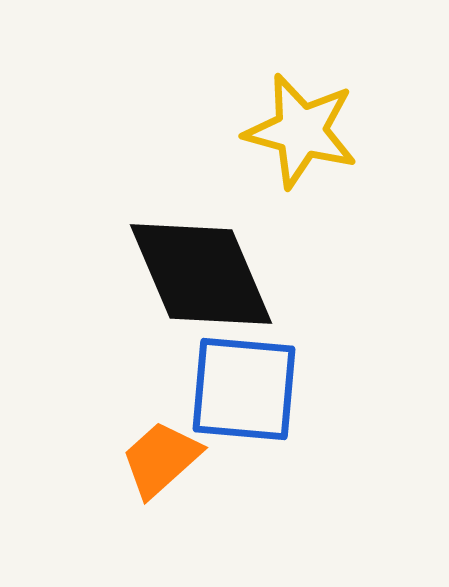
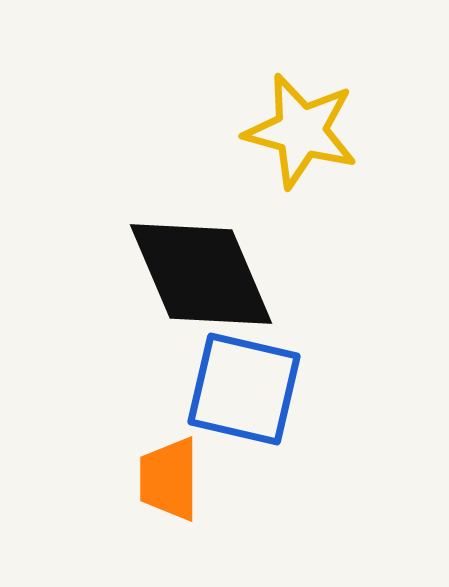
blue square: rotated 8 degrees clockwise
orange trapezoid: moved 8 px right, 20 px down; rotated 48 degrees counterclockwise
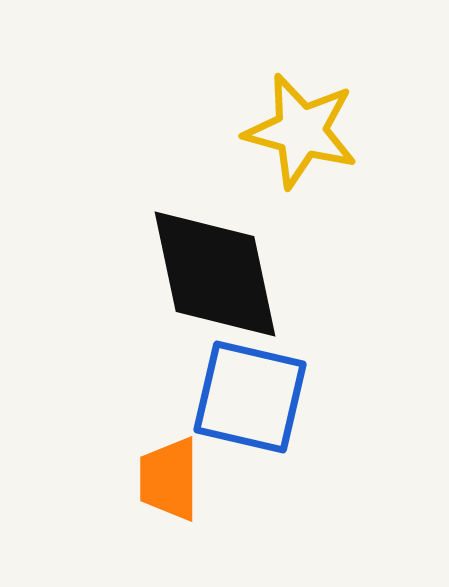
black diamond: moved 14 px right; rotated 11 degrees clockwise
blue square: moved 6 px right, 8 px down
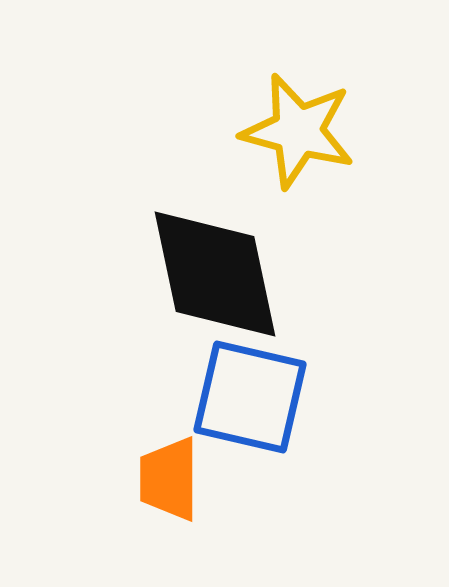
yellow star: moved 3 px left
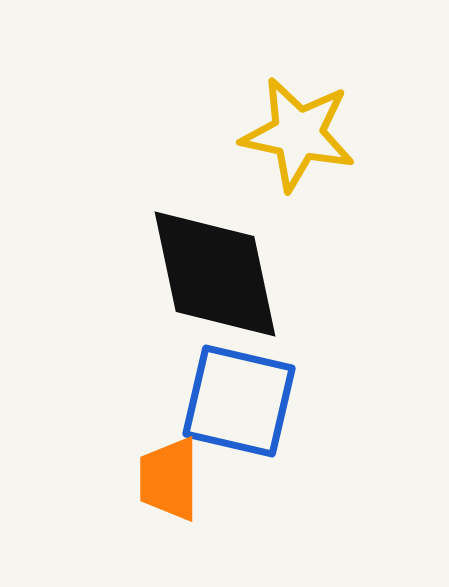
yellow star: moved 3 px down; rotated 3 degrees counterclockwise
blue square: moved 11 px left, 4 px down
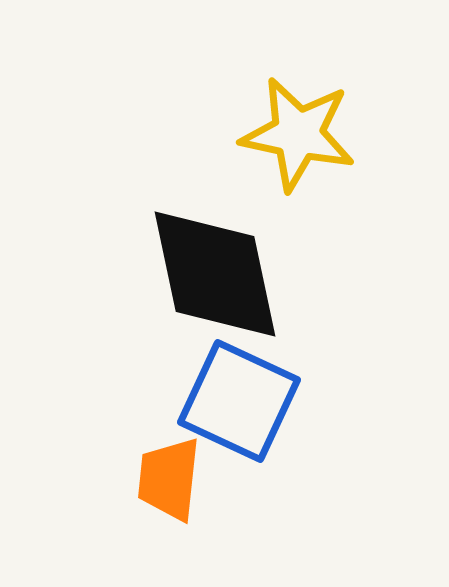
blue square: rotated 12 degrees clockwise
orange trapezoid: rotated 6 degrees clockwise
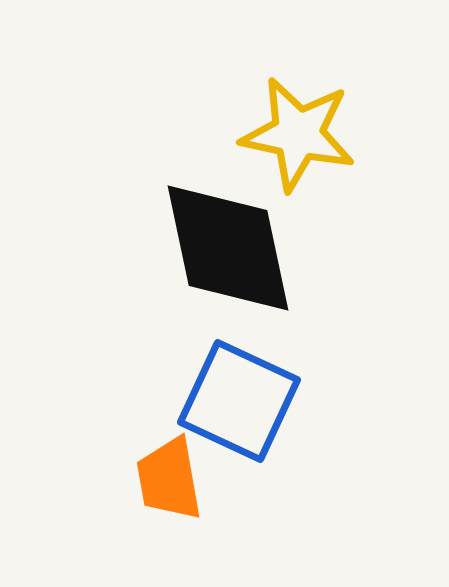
black diamond: moved 13 px right, 26 px up
orange trapezoid: rotated 16 degrees counterclockwise
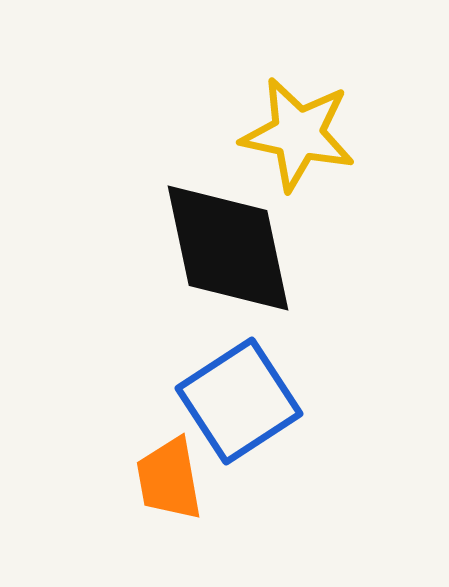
blue square: rotated 32 degrees clockwise
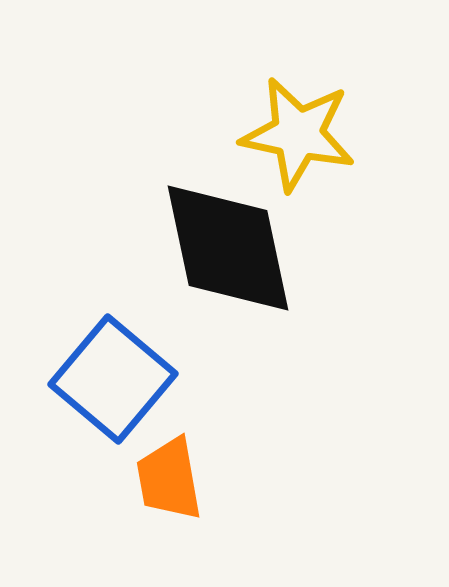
blue square: moved 126 px left, 22 px up; rotated 17 degrees counterclockwise
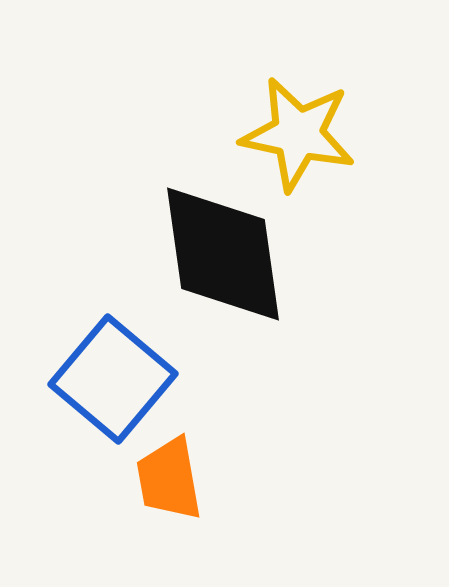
black diamond: moved 5 px left, 6 px down; rotated 4 degrees clockwise
